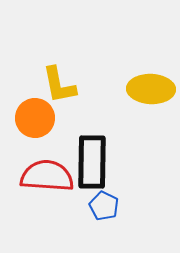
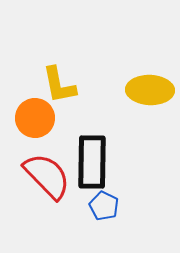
yellow ellipse: moved 1 px left, 1 px down
red semicircle: rotated 42 degrees clockwise
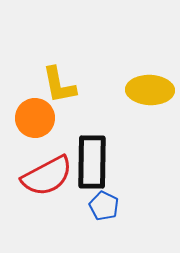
red semicircle: rotated 106 degrees clockwise
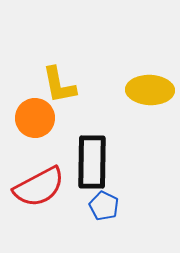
red semicircle: moved 8 px left, 11 px down
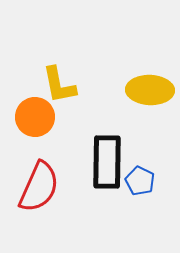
orange circle: moved 1 px up
black rectangle: moved 15 px right
red semicircle: rotated 38 degrees counterclockwise
blue pentagon: moved 36 px right, 25 px up
